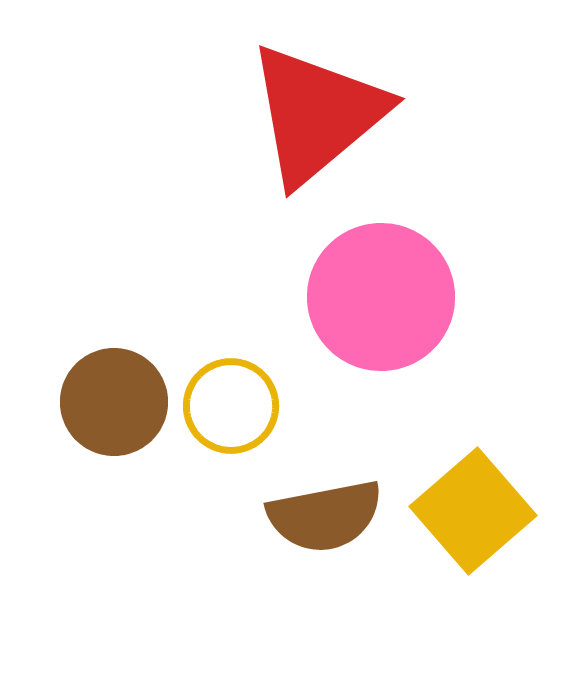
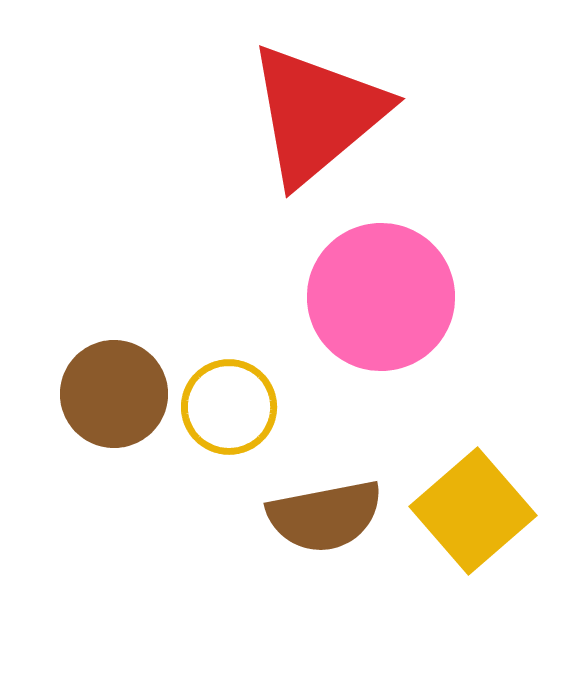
brown circle: moved 8 px up
yellow circle: moved 2 px left, 1 px down
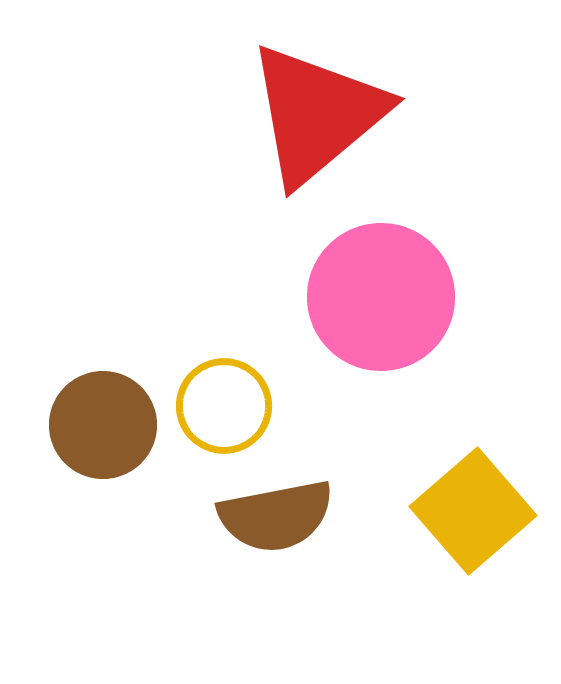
brown circle: moved 11 px left, 31 px down
yellow circle: moved 5 px left, 1 px up
brown semicircle: moved 49 px left
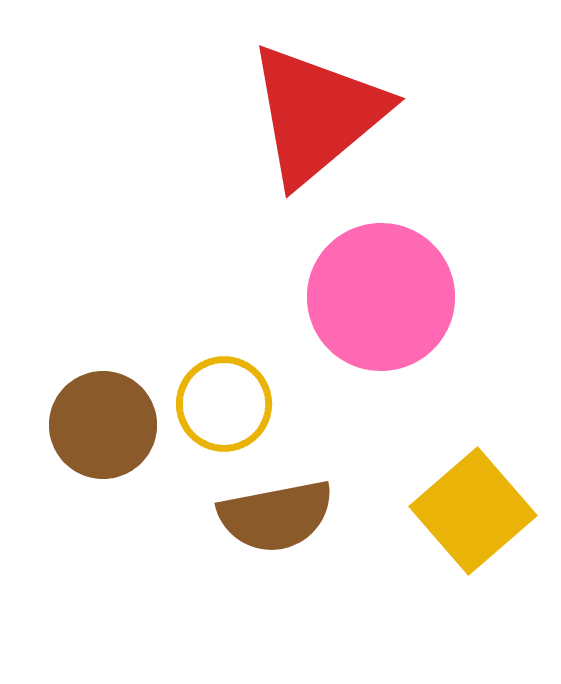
yellow circle: moved 2 px up
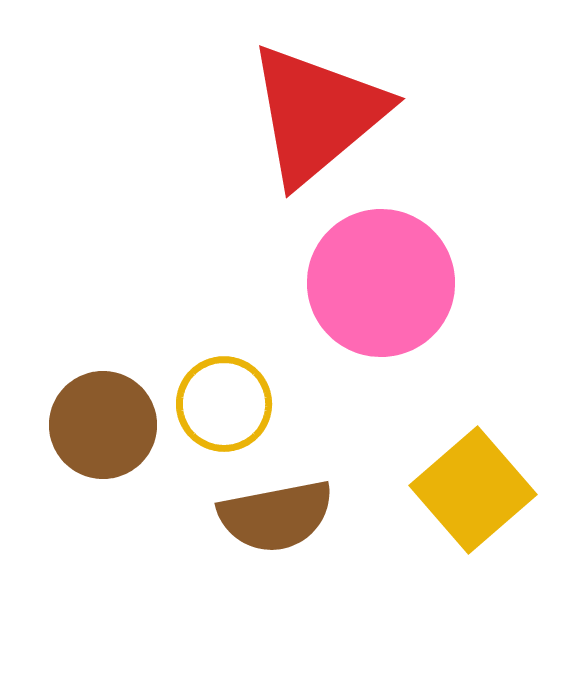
pink circle: moved 14 px up
yellow square: moved 21 px up
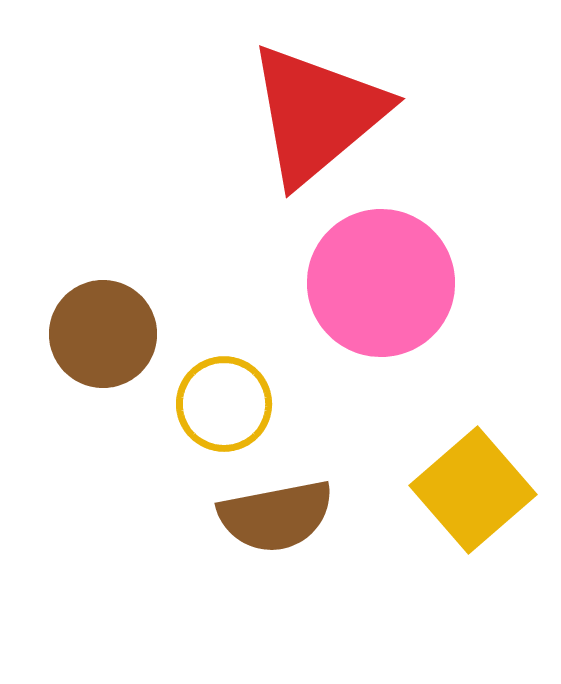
brown circle: moved 91 px up
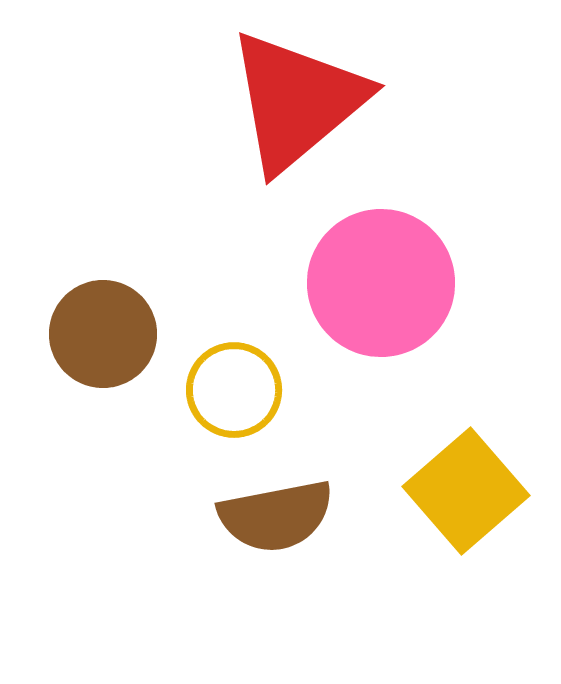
red triangle: moved 20 px left, 13 px up
yellow circle: moved 10 px right, 14 px up
yellow square: moved 7 px left, 1 px down
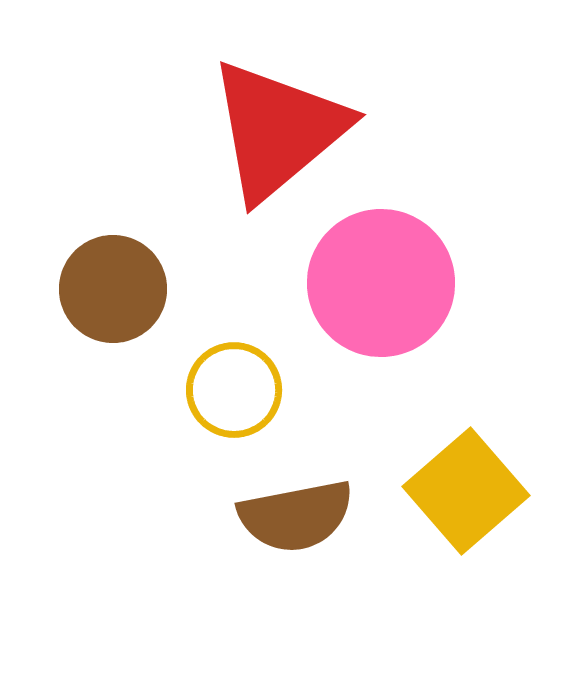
red triangle: moved 19 px left, 29 px down
brown circle: moved 10 px right, 45 px up
brown semicircle: moved 20 px right
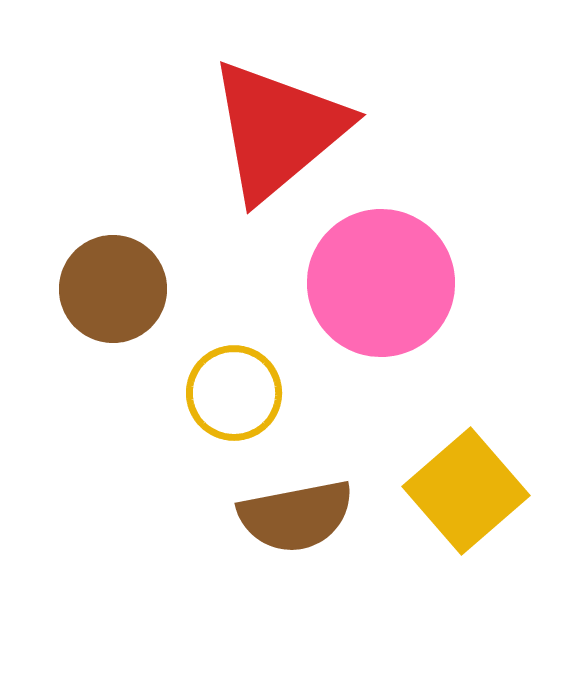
yellow circle: moved 3 px down
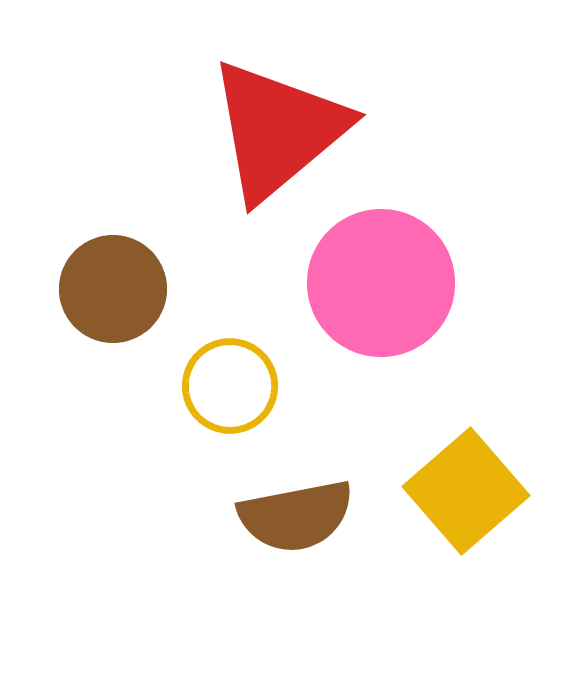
yellow circle: moved 4 px left, 7 px up
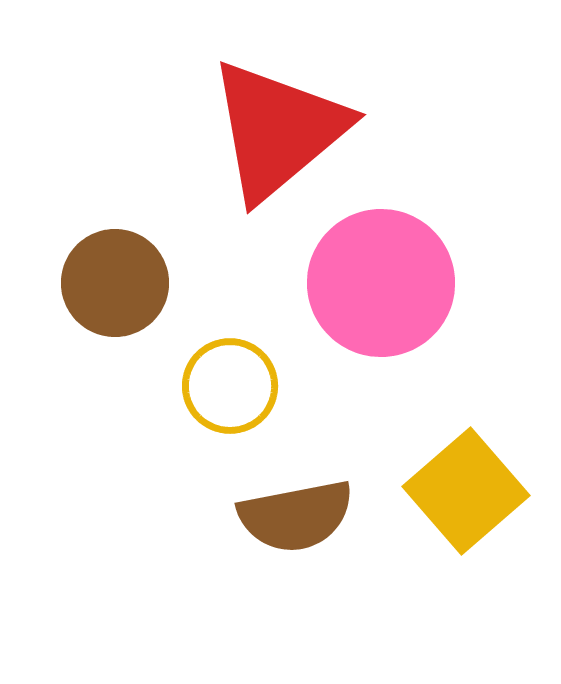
brown circle: moved 2 px right, 6 px up
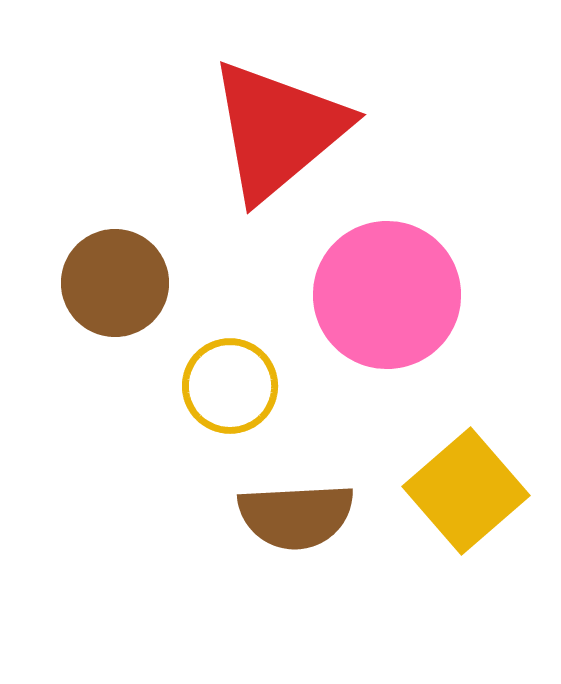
pink circle: moved 6 px right, 12 px down
brown semicircle: rotated 8 degrees clockwise
